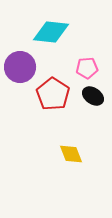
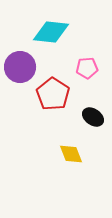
black ellipse: moved 21 px down
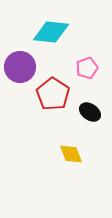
pink pentagon: rotated 15 degrees counterclockwise
black ellipse: moved 3 px left, 5 px up
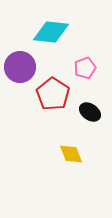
pink pentagon: moved 2 px left
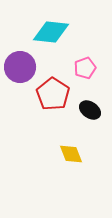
black ellipse: moved 2 px up
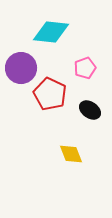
purple circle: moved 1 px right, 1 px down
red pentagon: moved 3 px left; rotated 8 degrees counterclockwise
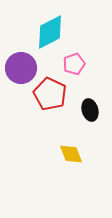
cyan diamond: moved 1 px left; rotated 33 degrees counterclockwise
pink pentagon: moved 11 px left, 4 px up
black ellipse: rotated 40 degrees clockwise
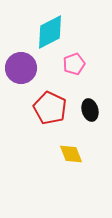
red pentagon: moved 14 px down
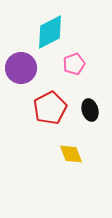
red pentagon: rotated 20 degrees clockwise
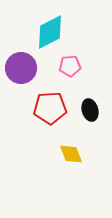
pink pentagon: moved 4 px left, 2 px down; rotated 15 degrees clockwise
red pentagon: rotated 24 degrees clockwise
